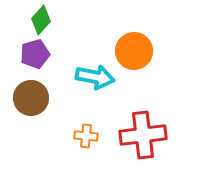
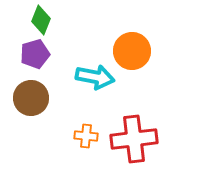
green diamond: rotated 20 degrees counterclockwise
orange circle: moved 2 px left
red cross: moved 9 px left, 4 px down
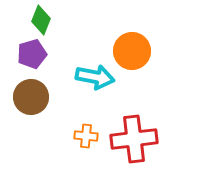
purple pentagon: moved 3 px left
brown circle: moved 1 px up
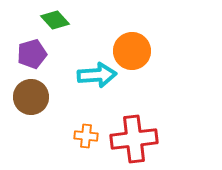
green diamond: moved 14 px right; rotated 64 degrees counterclockwise
cyan arrow: moved 2 px right, 2 px up; rotated 15 degrees counterclockwise
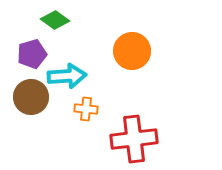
green diamond: rotated 12 degrees counterclockwise
cyan arrow: moved 30 px left, 1 px down
orange cross: moved 27 px up
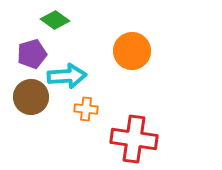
red cross: rotated 15 degrees clockwise
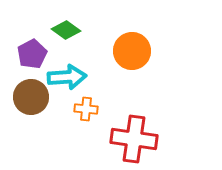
green diamond: moved 11 px right, 10 px down
purple pentagon: rotated 12 degrees counterclockwise
cyan arrow: moved 1 px down
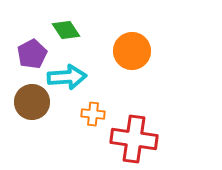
green diamond: rotated 20 degrees clockwise
brown circle: moved 1 px right, 5 px down
orange cross: moved 7 px right, 5 px down
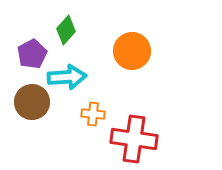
green diamond: rotated 76 degrees clockwise
